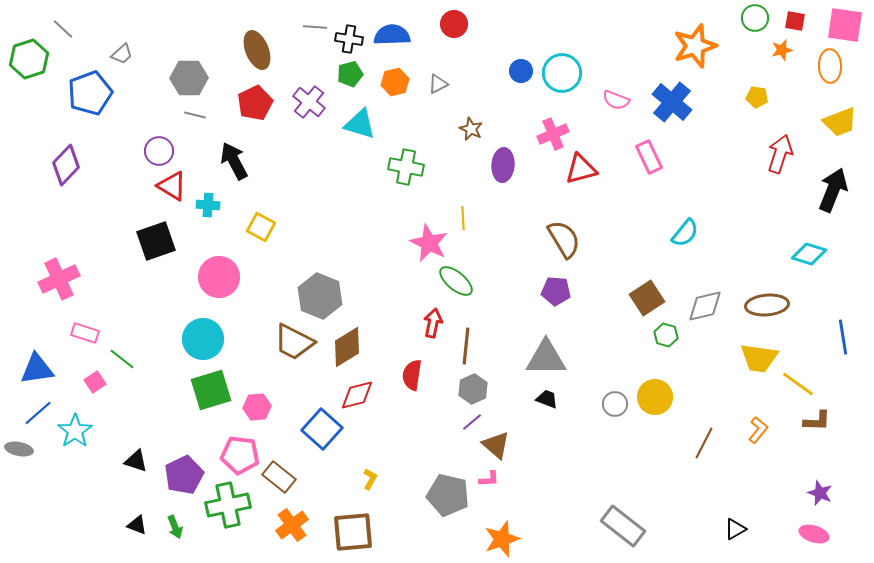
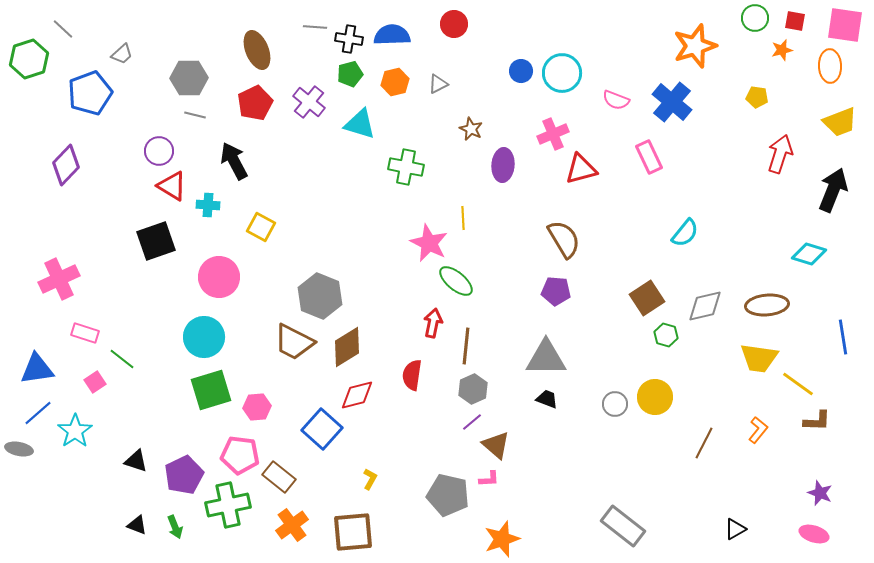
cyan circle at (203, 339): moved 1 px right, 2 px up
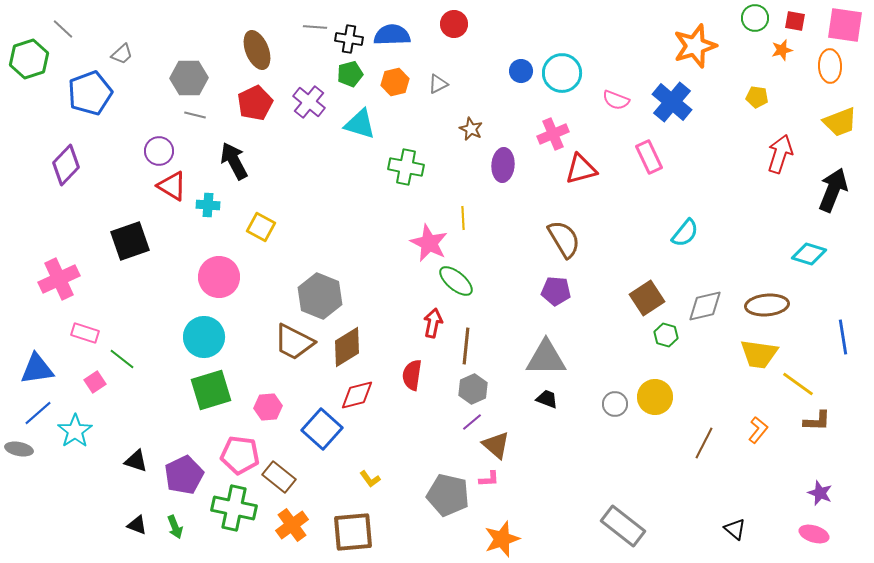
black square at (156, 241): moved 26 px left
yellow trapezoid at (759, 358): moved 4 px up
pink hexagon at (257, 407): moved 11 px right
yellow L-shape at (370, 479): rotated 115 degrees clockwise
green cross at (228, 505): moved 6 px right, 3 px down; rotated 24 degrees clockwise
black triangle at (735, 529): rotated 50 degrees counterclockwise
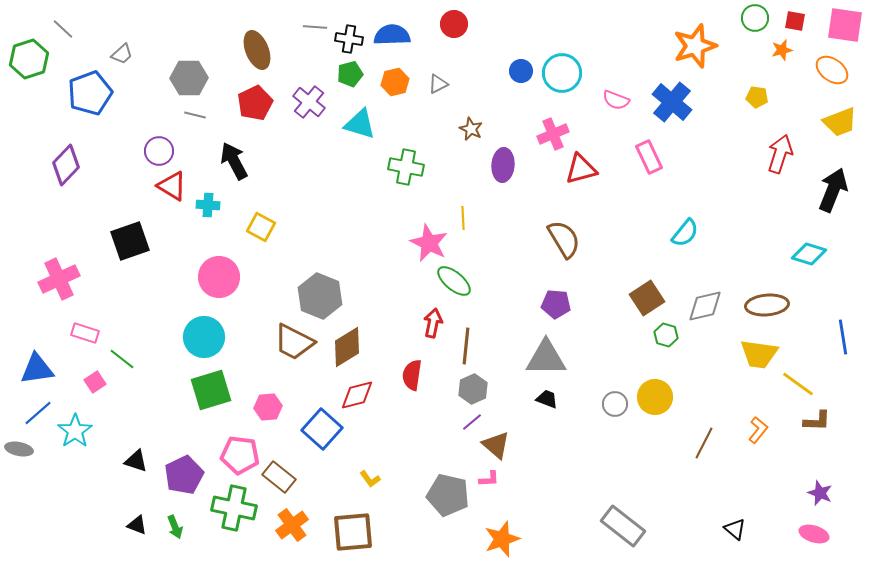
orange ellipse at (830, 66): moved 2 px right, 4 px down; rotated 52 degrees counterclockwise
green ellipse at (456, 281): moved 2 px left
purple pentagon at (556, 291): moved 13 px down
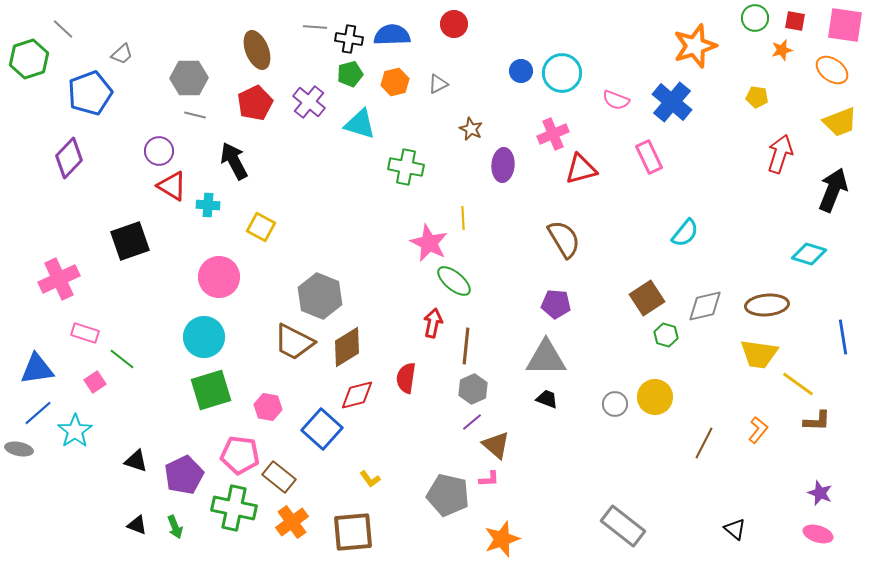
purple diamond at (66, 165): moved 3 px right, 7 px up
red semicircle at (412, 375): moved 6 px left, 3 px down
pink hexagon at (268, 407): rotated 16 degrees clockwise
orange cross at (292, 525): moved 3 px up
pink ellipse at (814, 534): moved 4 px right
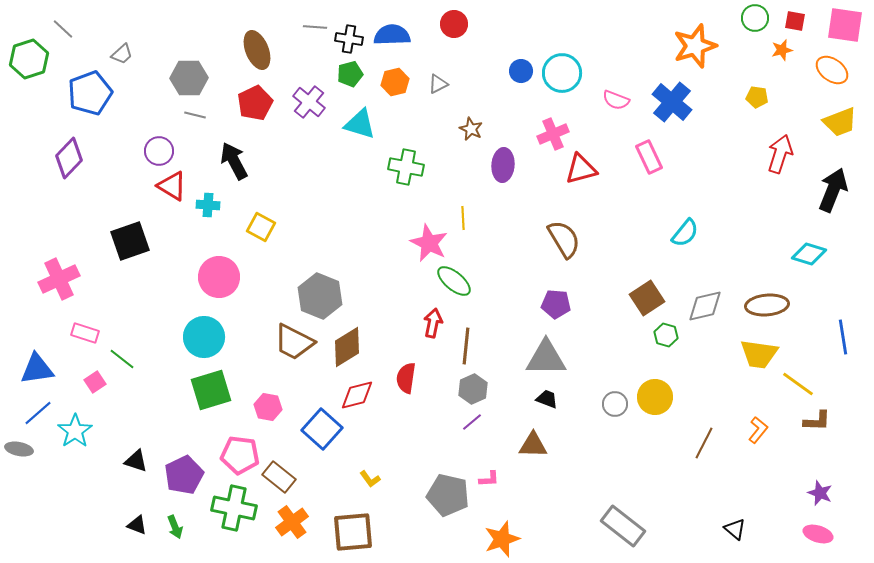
brown triangle at (496, 445): moved 37 px right; rotated 40 degrees counterclockwise
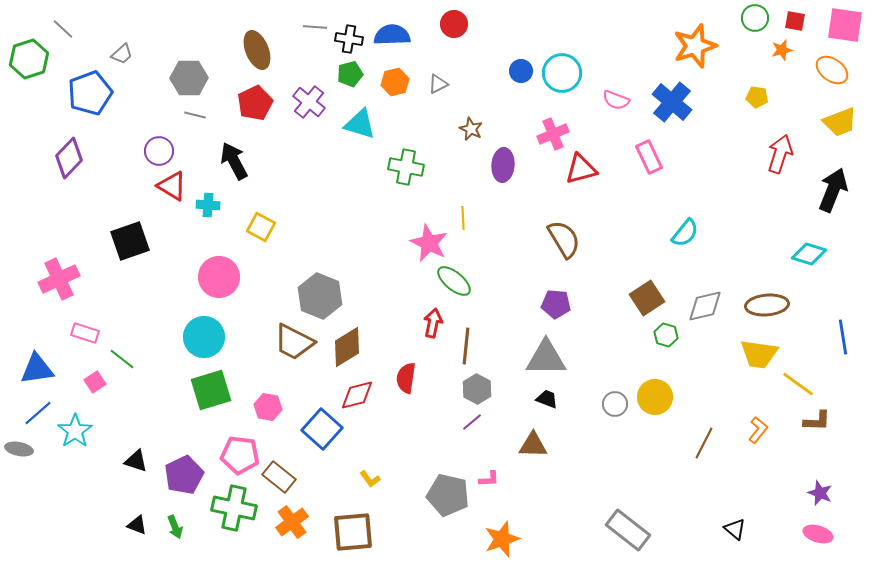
gray hexagon at (473, 389): moved 4 px right; rotated 8 degrees counterclockwise
gray rectangle at (623, 526): moved 5 px right, 4 px down
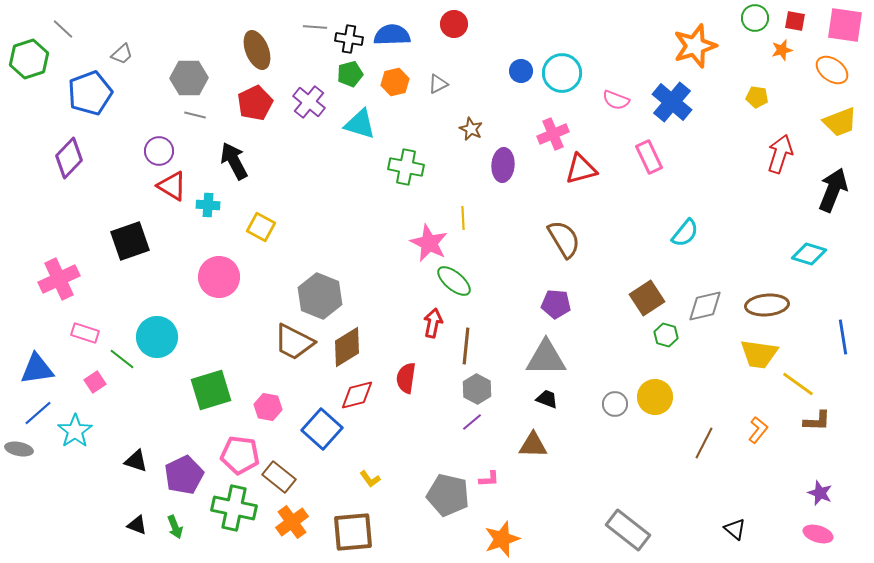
cyan circle at (204, 337): moved 47 px left
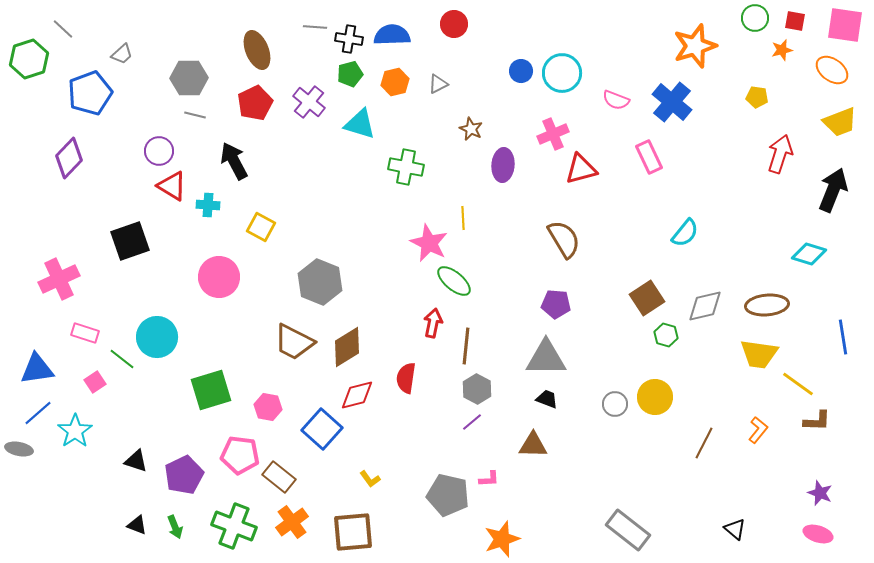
gray hexagon at (320, 296): moved 14 px up
green cross at (234, 508): moved 18 px down; rotated 9 degrees clockwise
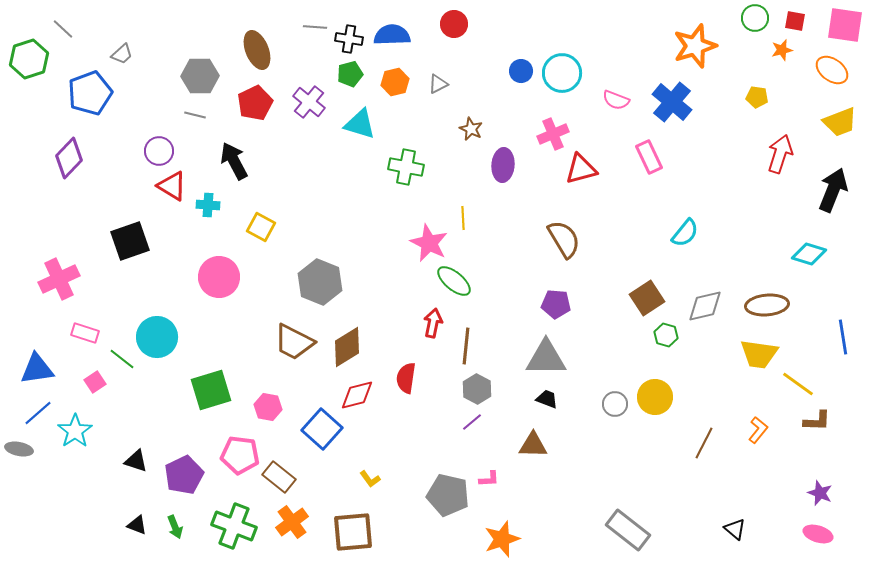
gray hexagon at (189, 78): moved 11 px right, 2 px up
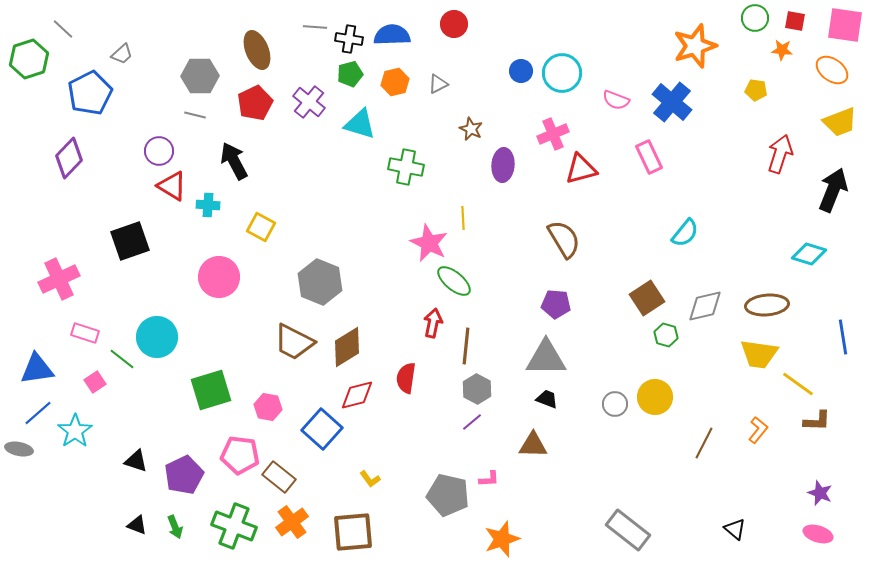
orange star at (782, 50): rotated 20 degrees clockwise
blue pentagon at (90, 93): rotated 6 degrees counterclockwise
yellow pentagon at (757, 97): moved 1 px left, 7 px up
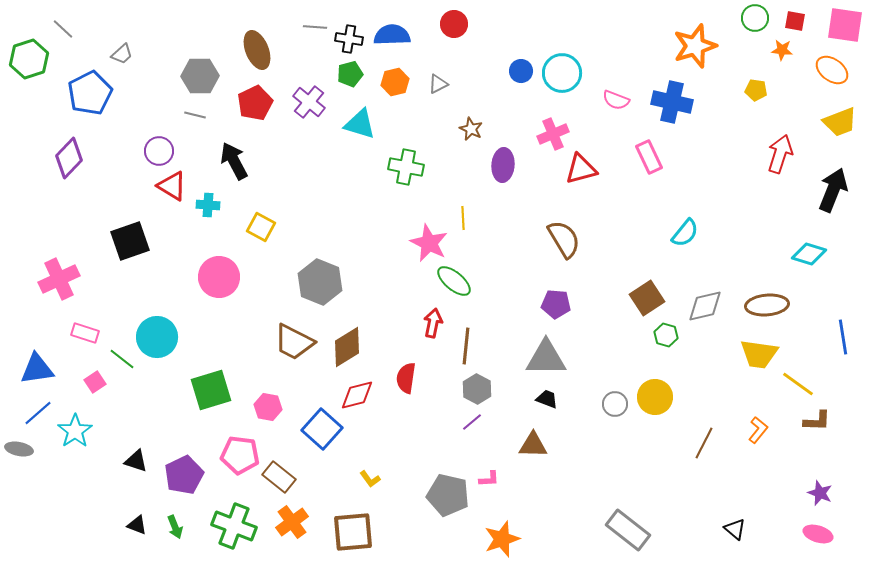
blue cross at (672, 102): rotated 27 degrees counterclockwise
